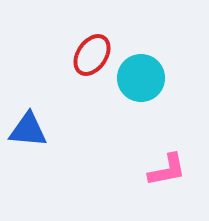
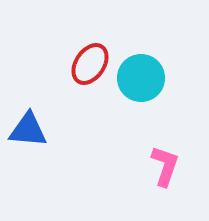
red ellipse: moved 2 px left, 9 px down
pink L-shape: moved 2 px left, 4 px up; rotated 60 degrees counterclockwise
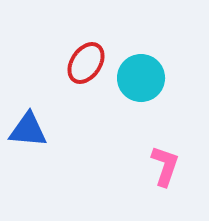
red ellipse: moved 4 px left, 1 px up
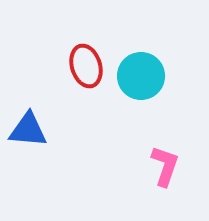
red ellipse: moved 3 px down; rotated 51 degrees counterclockwise
cyan circle: moved 2 px up
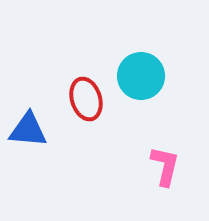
red ellipse: moved 33 px down
pink L-shape: rotated 6 degrees counterclockwise
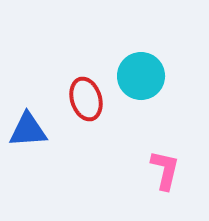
blue triangle: rotated 9 degrees counterclockwise
pink L-shape: moved 4 px down
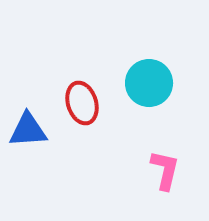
cyan circle: moved 8 px right, 7 px down
red ellipse: moved 4 px left, 4 px down
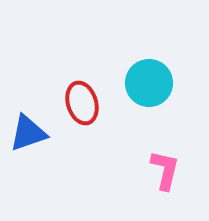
blue triangle: moved 3 px down; rotated 15 degrees counterclockwise
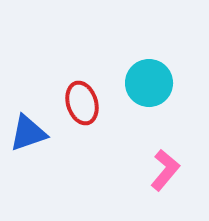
pink L-shape: rotated 27 degrees clockwise
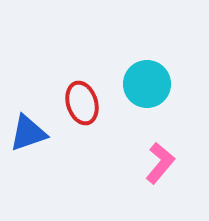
cyan circle: moved 2 px left, 1 px down
pink L-shape: moved 5 px left, 7 px up
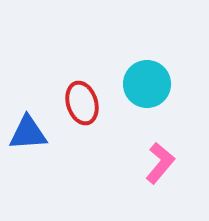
blue triangle: rotated 15 degrees clockwise
